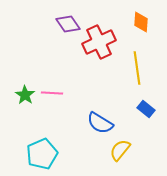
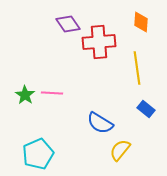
red cross: rotated 20 degrees clockwise
cyan pentagon: moved 4 px left
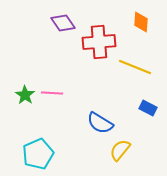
purple diamond: moved 5 px left, 1 px up
yellow line: moved 2 px left, 1 px up; rotated 60 degrees counterclockwise
blue rectangle: moved 2 px right, 1 px up; rotated 12 degrees counterclockwise
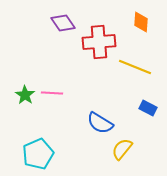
yellow semicircle: moved 2 px right, 1 px up
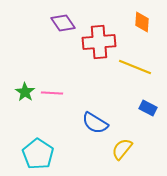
orange diamond: moved 1 px right
green star: moved 3 px up
blue semicircle: moved 5 px left
cyan pentagon: rotated 16 degrees counterclockwise
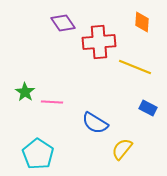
pink line: moved 9 px down
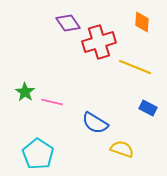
purple diamond: moved 5 px right
red cross: rotated 12 degrees counterclockwise
pink line: rotated 10 degrees clockwise
yellow semicircle: rotated 70 degrees clockwise
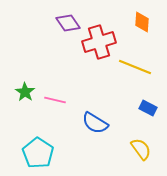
pink line: moved 3 px right, 2 px up
yellow semicircle: moved 19 px right; rotated 35 degrees clockwise
cyan pentagon: moved 1 px up
